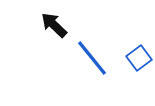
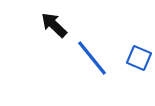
blue square: rotated 30 degrees counterclockwise
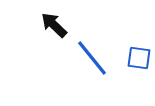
blue square: rotated 15 degrees counterclockwise
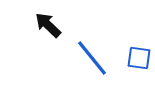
black arrow: moved 6 px left
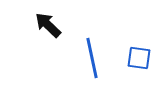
blue line: rotated 27 degrees clockwise
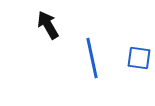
black arrow: rotated 16 degrees clockwise
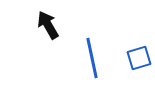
blue square: rotated 25 degrees counterclockwise
